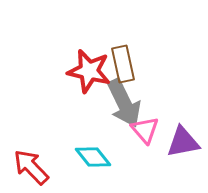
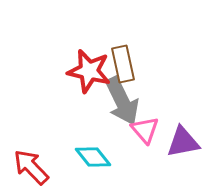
gray arrow: moved 2 px left, 2 px up
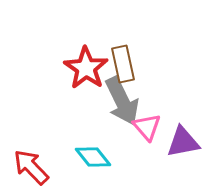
red star: moved 3 px left, 3 px up; rotated 21 degrees clockwise
pink triangle: moved 2 px right, 3 px up
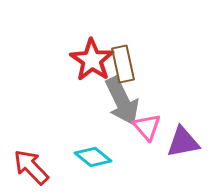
red star: moved 6 px right, 8 px up
cyan diamond: rotated 12 degrees counterclockwise
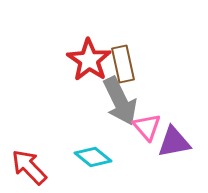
red star: moved 3 px left
gray arrow: moved 2 px left
purple triangle: moved 9 px left
red arrow: moved 2 px left
